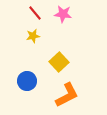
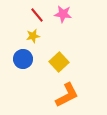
red line: moved 2 px right, 2 px down
blue circle: moved 4 px left, 22 px up
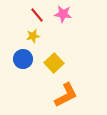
yellow square: moved 5 px left, 1 px down
orange L-shape: moved 1 px left
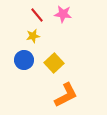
blue circle: moved 1 px right, 1 px down
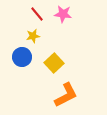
red line: moved 1 px up
blue circle: moved 2 px left, 3 px up
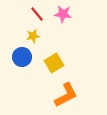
yellow square: rotated 12 degrees clockwise
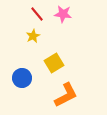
yellow star: rotated 16 degrees counterclockwise
blue circle: moved 21 px down
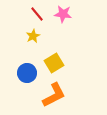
blue circle: moved 5 px right, 5 px up
orange L-shape: moved 12 px left
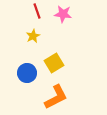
red line: moved 3 px up; rotated 21 degrees clockwise
orange L-shape: moved 2 px right, 2 px down
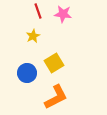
red line: moved 1 px right
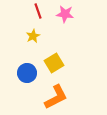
pink star: moved 2 px right
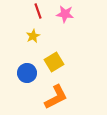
yellow square: moved 1 px up
